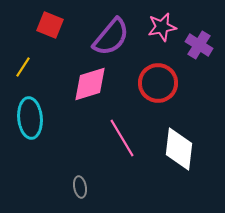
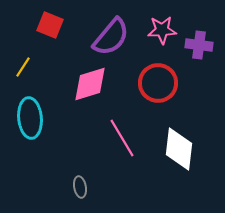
pink star: moved 3 px down; rotated 8 degrees clockwise
purple cross: rotated 24 degrees counterclockwise
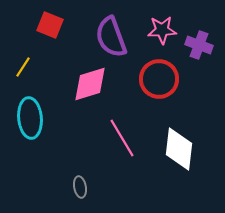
purple semicircle: rotated 120 degrees clockwise
purple cross: rotated 12 degrees clockwise
red circle: moved 1 px right, 4 px up
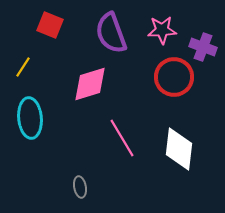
purple semicircle: moved 4 px up
purple cross: moved 4 px right, 2 px down
red circle: moved 15 px right, 2 px up
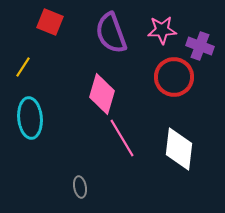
red square: moved 3 px up
purple cross: moved 3 px left, 1 px up
pink diamond: moved 12 px right, 10 px down; rotated 57 degrees counterclockwise
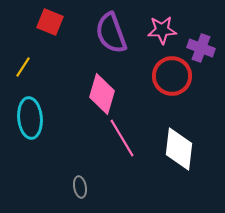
purple cross: moved 1 px right, 2 px down
red circle: moved 2 px left, 1 px up
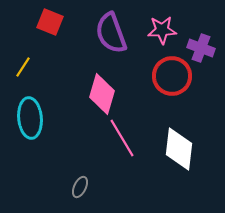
gray ellipse: rotated 35 degrees clockwise
